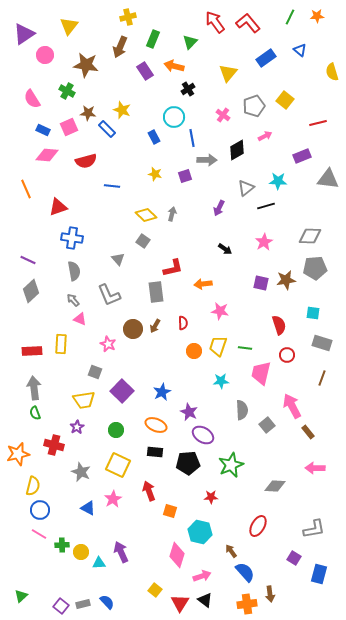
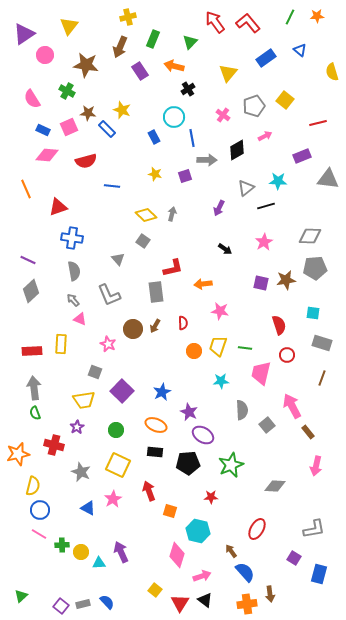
purple rectangle at (145, 71): moved 5 px left
pink arrow at (315, 468): moved 1 px right, 2 px up; rotated 78 degrees counterclockwise
red ellipse at (258, 526): moved 1 px left, 3 px down
cyan hexagon at (200, 532): moved 2 px left, 1 px up
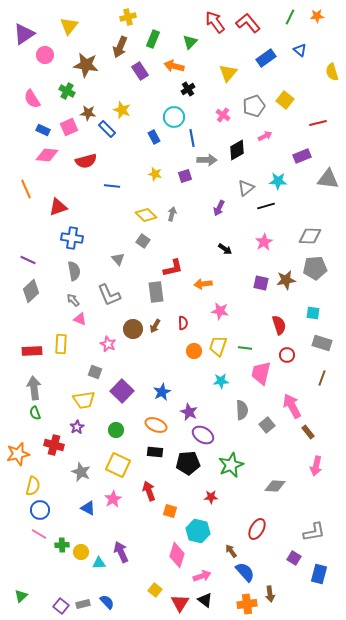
gray L-shape at (314, 529): moved 3 px down
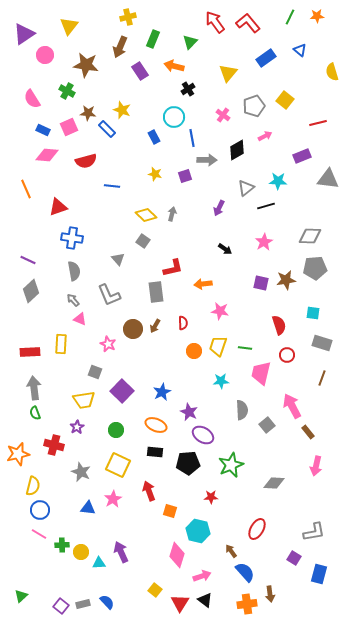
red rectangle at (32, 351): moved 2 px left, 1 px down
gray diamond at (275, 486): moved 1 px left, 3 px up
blue triangle at (88, 508): rotated 21 degrees counterclockwise
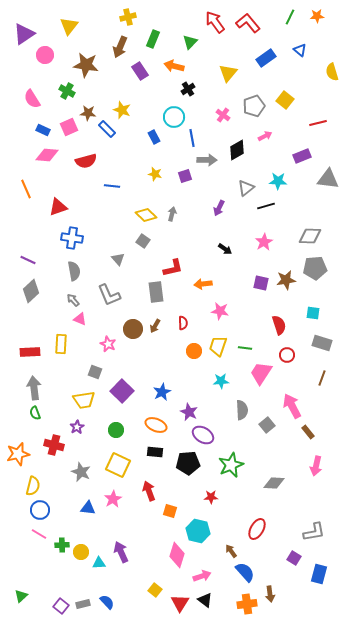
pink trapezoid at (261, 373): rotated 20 degrees clockwise
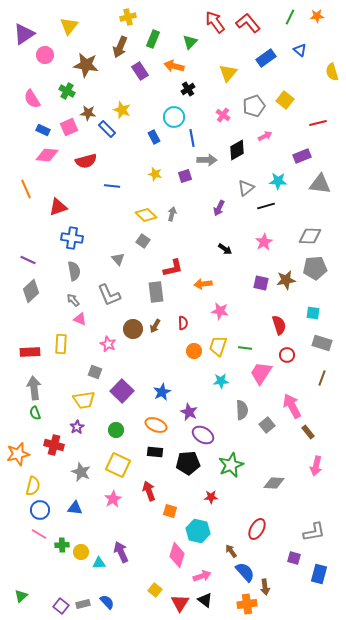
gray triangle at (328, 179): moved 8 px left, 5 px down
blue triangle at (88, 508): moved 13 px left
purple square at (294, 558): rotated 16 degrees counterclockwise
brown arrow at (270, 594): moved 5 px left, 7 px up
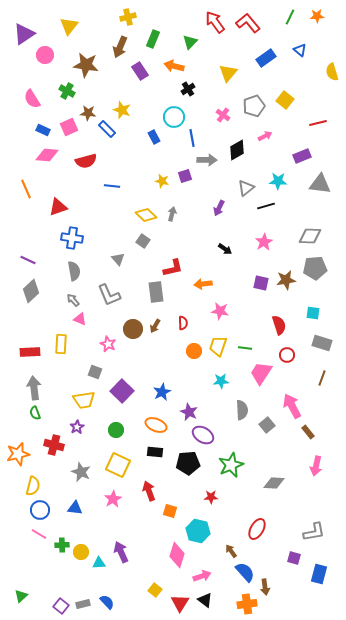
yellow star at (155, 174): moved 7 px right, 7 px down
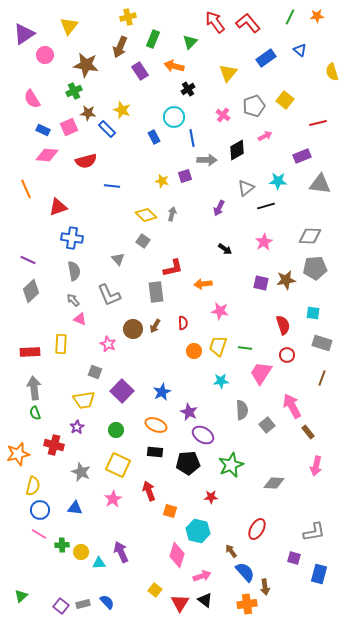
green cross at (67, 91): moved 7 px right; rotated 35 degrees clockwise
red semicircle at (279, 325): moved 4 px right
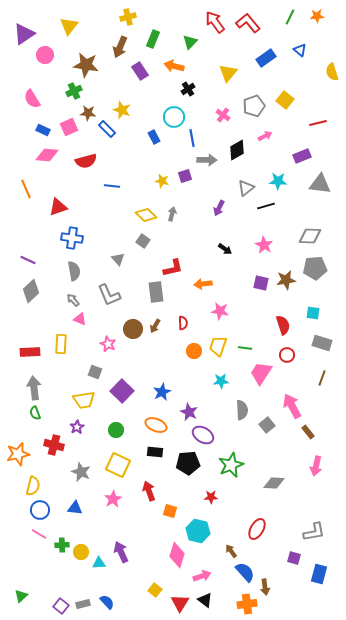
pink star at (264, 242): moved 3 px down; rotated 12 degrees counterclockwise
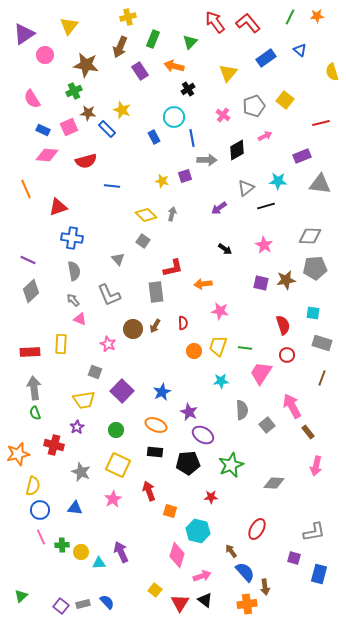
red line at (318, 123): moved 3 px right
purple arrow at (219, 208): rotated 28 degrees clockwise
pink line at (39, 534): moved 2 px right, 3 px down; rotated 35 degrees clockwise
